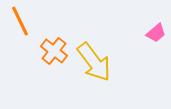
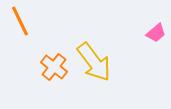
orange cross: moved 16 px down
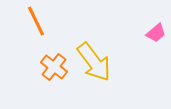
orange line: moved 16 px right
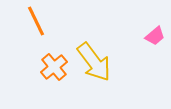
pink trapezoid: moved 1 px left, 3 px down
orange cross: rotated 12 degrees clockwise
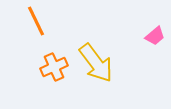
yellow arrow: moved 2 px right, 1 px down
orange cross: rotated 16 degrees clockwise
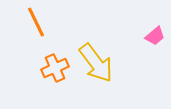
orange line: moved 1 px down
orange cross: moved 1 px right, 1 px down
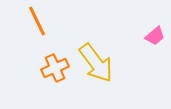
orange line: moved 1 px right, 1 px up
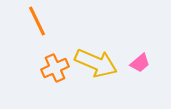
pink trapezoid: moved 15 px left, 27 px down
yellow arrow: rotated 30 degrees counterclockwise
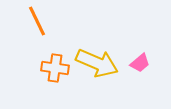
yellow arrow: moved 1 px right
orange cross: rotated 32 degrees clockwise
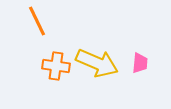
pink trapezoid: rotated 45 degrees counterclockwise
orange cross: moved 1 px right, 2 px up
